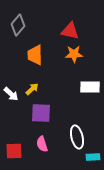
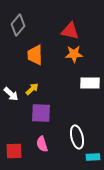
white rectangle: moved 4 px up
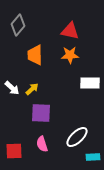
orange star: moved 4 px left, 1 px down
white arrow: moved 1 px right, 6 px up
white ellipse: rotated 60 degrees clockwise
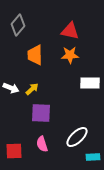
white arrow: moved 1 px left; rotated 21 degrees counterclockwise
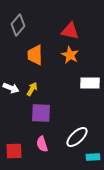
orange star: rotated 30 degrees clockwise
yellow arrow: rotated 16 degrees counterclockwise
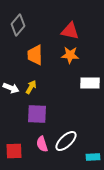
orange star: rotated 24 degrees counterclockwise
yellow arrow: moved 1 px left, 2 px up
purple square: moved 4 px left, 1 px down
white ellipse: moved 11 px left, 4 px down
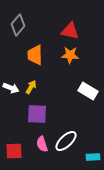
white rectangle: moved 2 px left, 8 px down; rotated 30 degrees clockwise
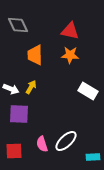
gray diamond: rotated 65 degrees counterclockwise
white arrow: moved 1 px down
purple square: moved 18 px left
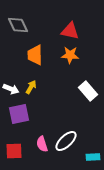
white rectangle: rotated 18 degrees clockwise
purple square: rotated 15 degrees counterclockwise
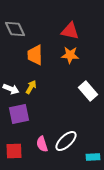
gray diamond: moved 3 px left, 4 px down
